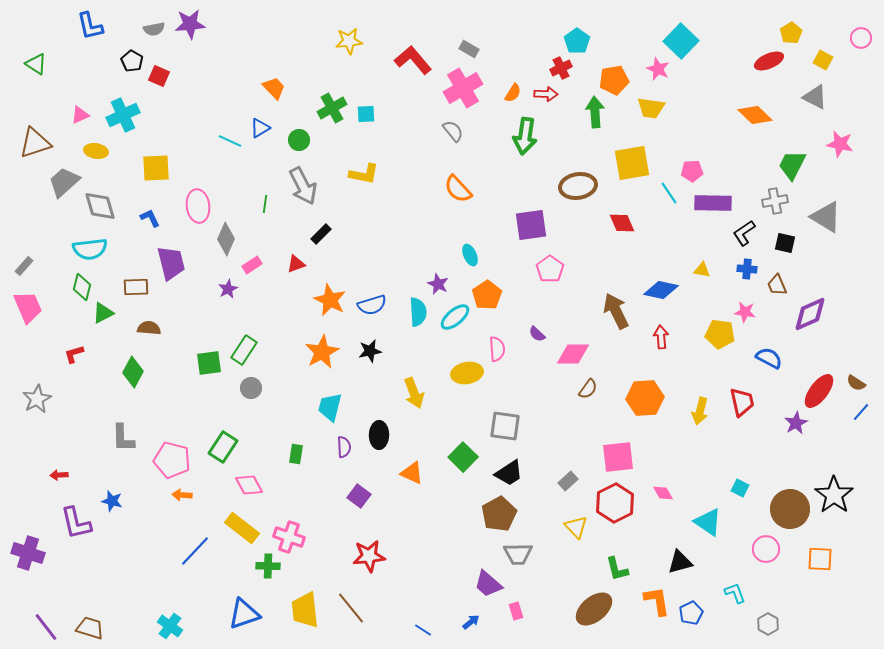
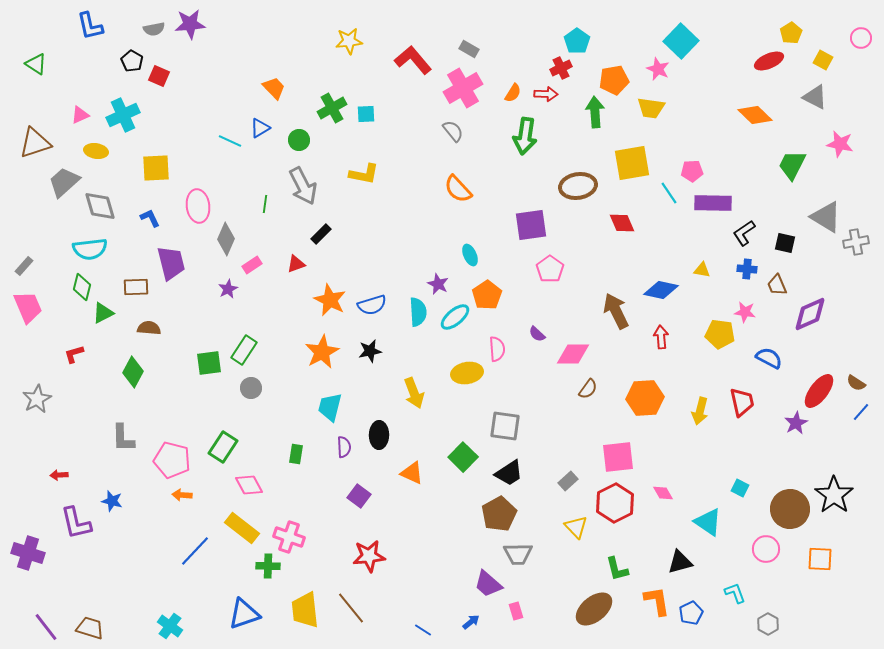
gray cross at (775, 201): moved 81 px right, 41 px down
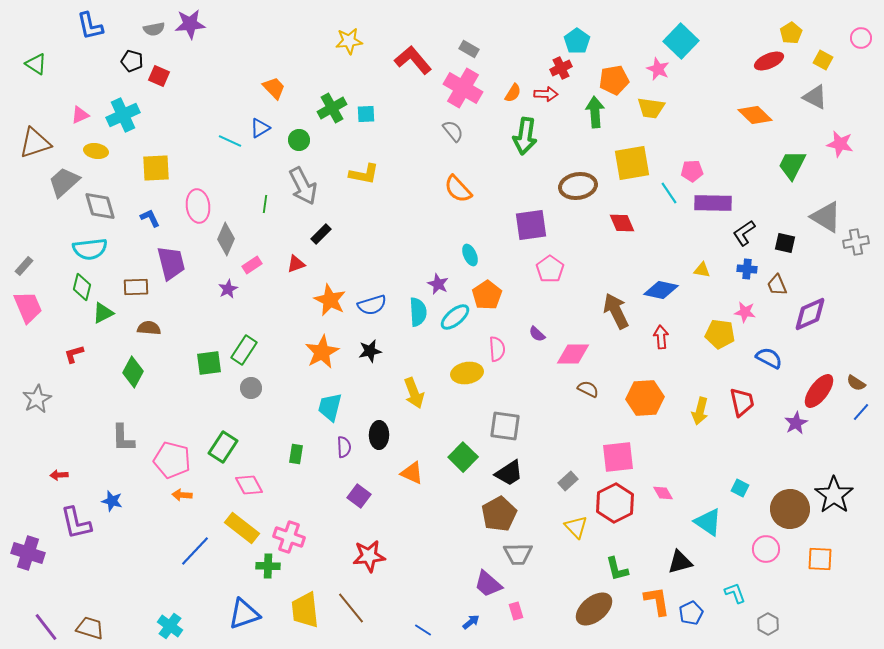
black pentagon at (132, 61): rotated 15 degrees counterclockwise
pink cross at (463, 88): rotated 30 degrees counterclockwise
brown semicircle at (588, 389): rotated 100 degrees counterclockwise
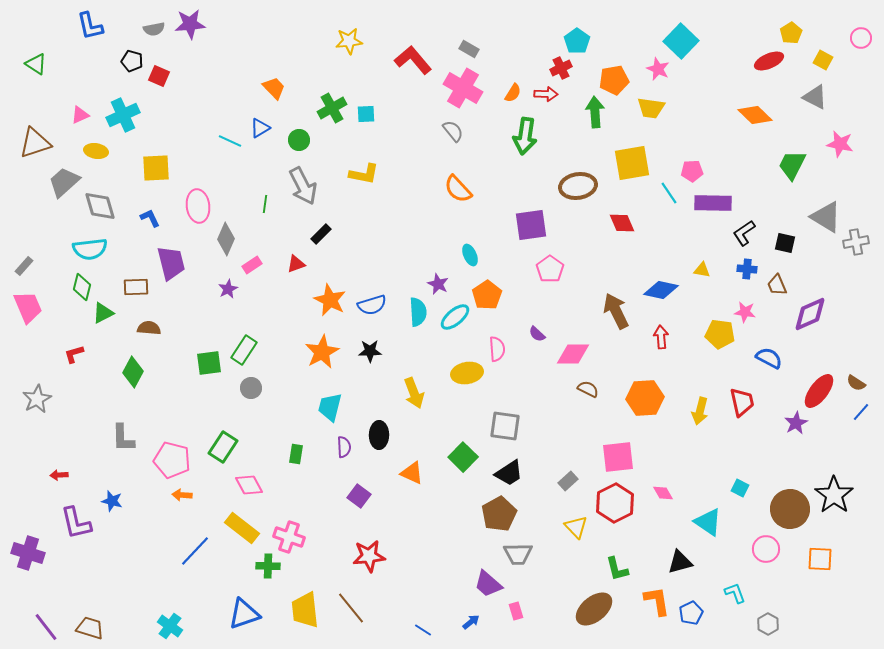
black star at (370, 351): rotated 10 degrees clockwise
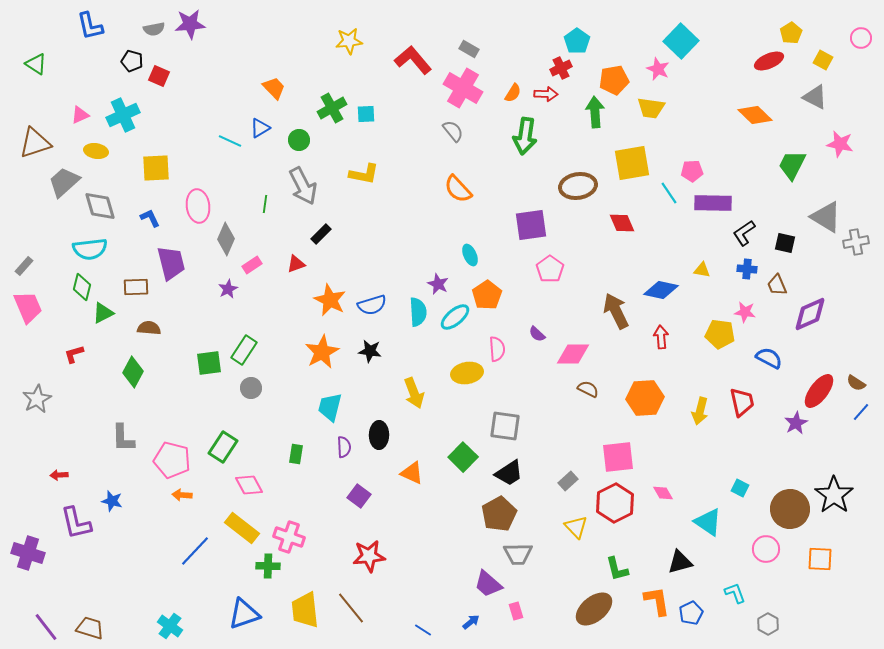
black star at (370, 351): rotated 10 degrees clockwise
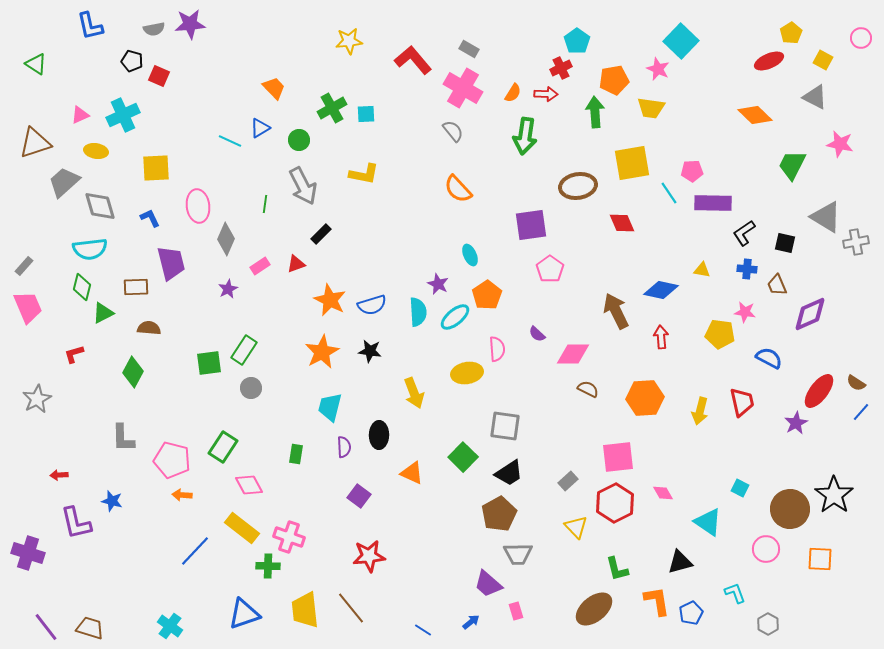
pink rectangle at (252, 265): moved 8 px right, 1 px down
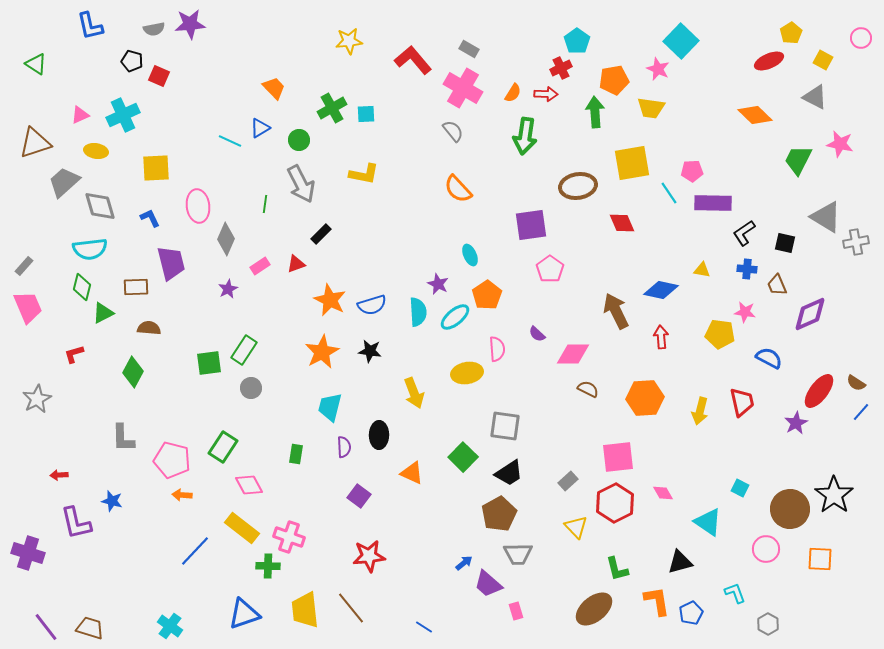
green trapezoid at (792, 165): moved 6 px right, 5 px up
gray arrow at (303, 186): moved 2 px left, 2 px up
blue arrow at (471, 622): moved 7 px left, 59 px up
blue line at (423, 630): moved 1 px right, 3 px up
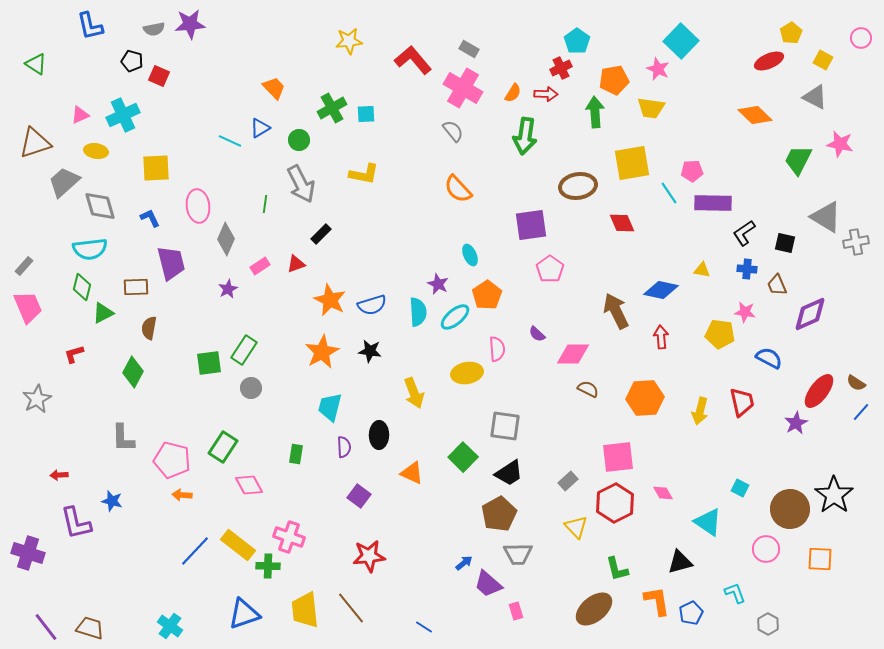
brown semicircle at (149, 328): rotated 85 degrees counterclockwise
yellow rectangle at (242, 528): moved 4 px left, 17 px down
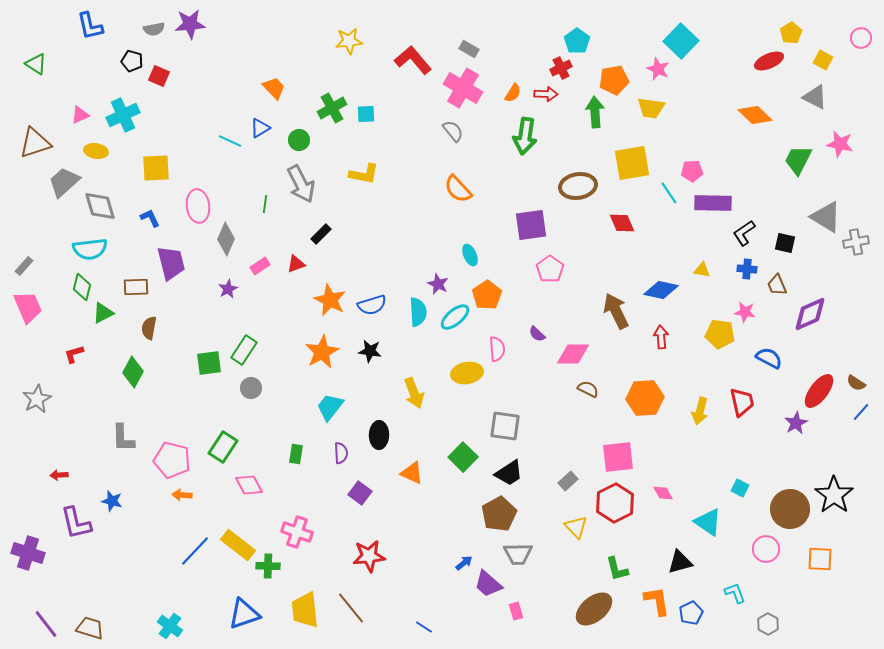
cyan trapezoid at (330, 407): rotated 24 degrees clockwise
purple semicircle at (344, 447): moved 3 px left, 6 px down
purple square at (359, 496): moved 1 px right, 3 px up
pink cross at (289, 537): moved 8 px right, 5 px up
purple line at (46, 627): moved 3 px up
